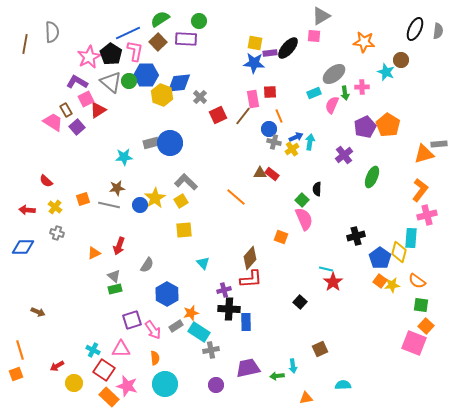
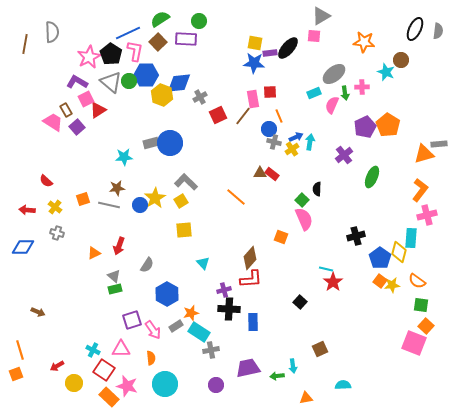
gray cross at (200, 97): rotated 16 degrees clockwise
blue rectangle at (246, 322): moved 7 px right
orange semicircle at (155, 358): moved 4 px left
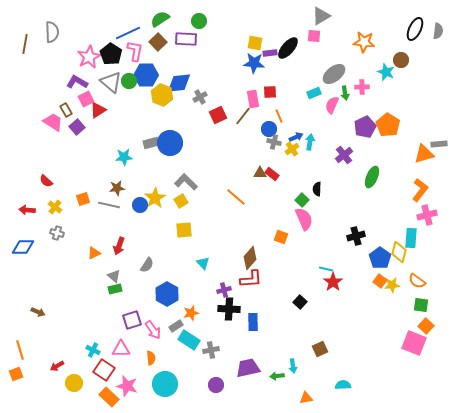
cyan rectangle at (199, 332): moved 10 px left, 8 px down
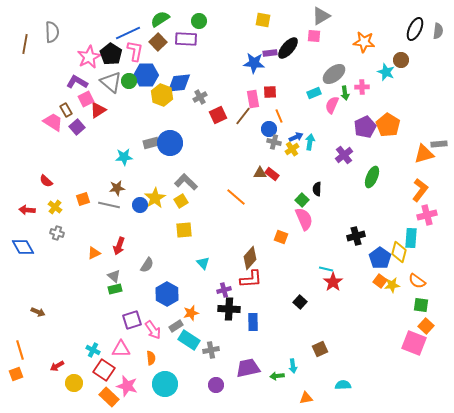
yellow square at (255, 43): moved 8 px right, 23 px up
blue diamond at (23, 247): rotated 60 degrees clockwise
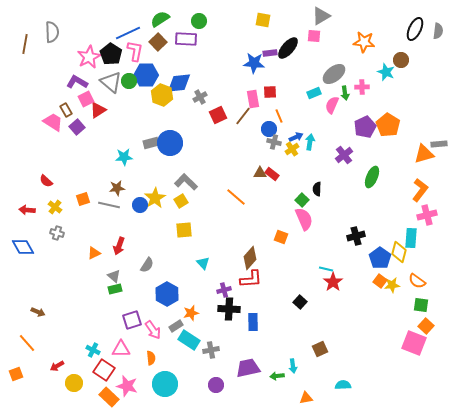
orange line at (20, 350): moved 7 px right, 7 px up; rotated 24 degrees counterclockwise
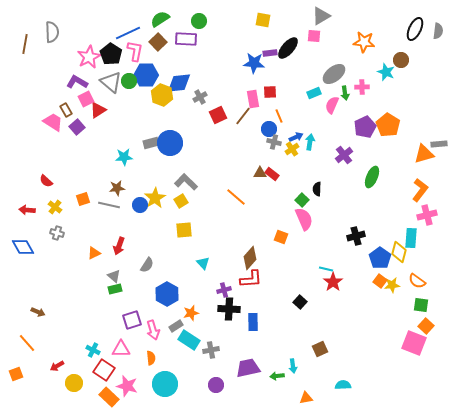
pink arrow at (153, 330): rotated 18 degrees clockwise
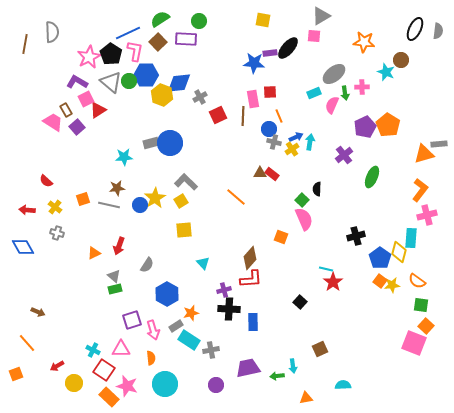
brown line at (243, 116): rotated 36 degrees counterclockwise
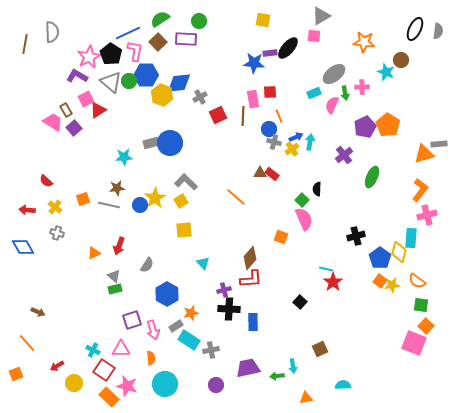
purple L-shape at (77, 82): moved 6 px up
purple square at (77, 127): moved 3 px left, 1 px down
